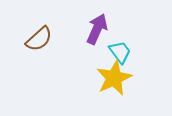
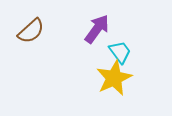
purple arrow: rotated 12 degrees clockwise
brown semicircle: moved 8 px left, 8 px up
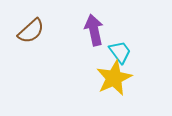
purple arrow: moved 3 px left, 1 px down; rotated 48 degrees counterclockwise
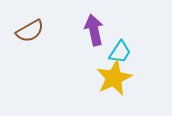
brown semicircle: moved 1 px left; rotated 12 degrees clockwise
cyan trapezoid: rotated 70 degrees clockwise
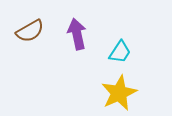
purple arrow: moved 17 px left, 4 px down
yellow star: moved 5 px right, 15 px down
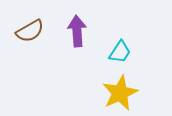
purple arrow: moved 3 px up; rotated 8 degrees clockwise
yellow star: moved 1 px right
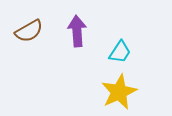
brown semicircle: moved 1 px left
yellow star: moved 1 px left, 1 px up
